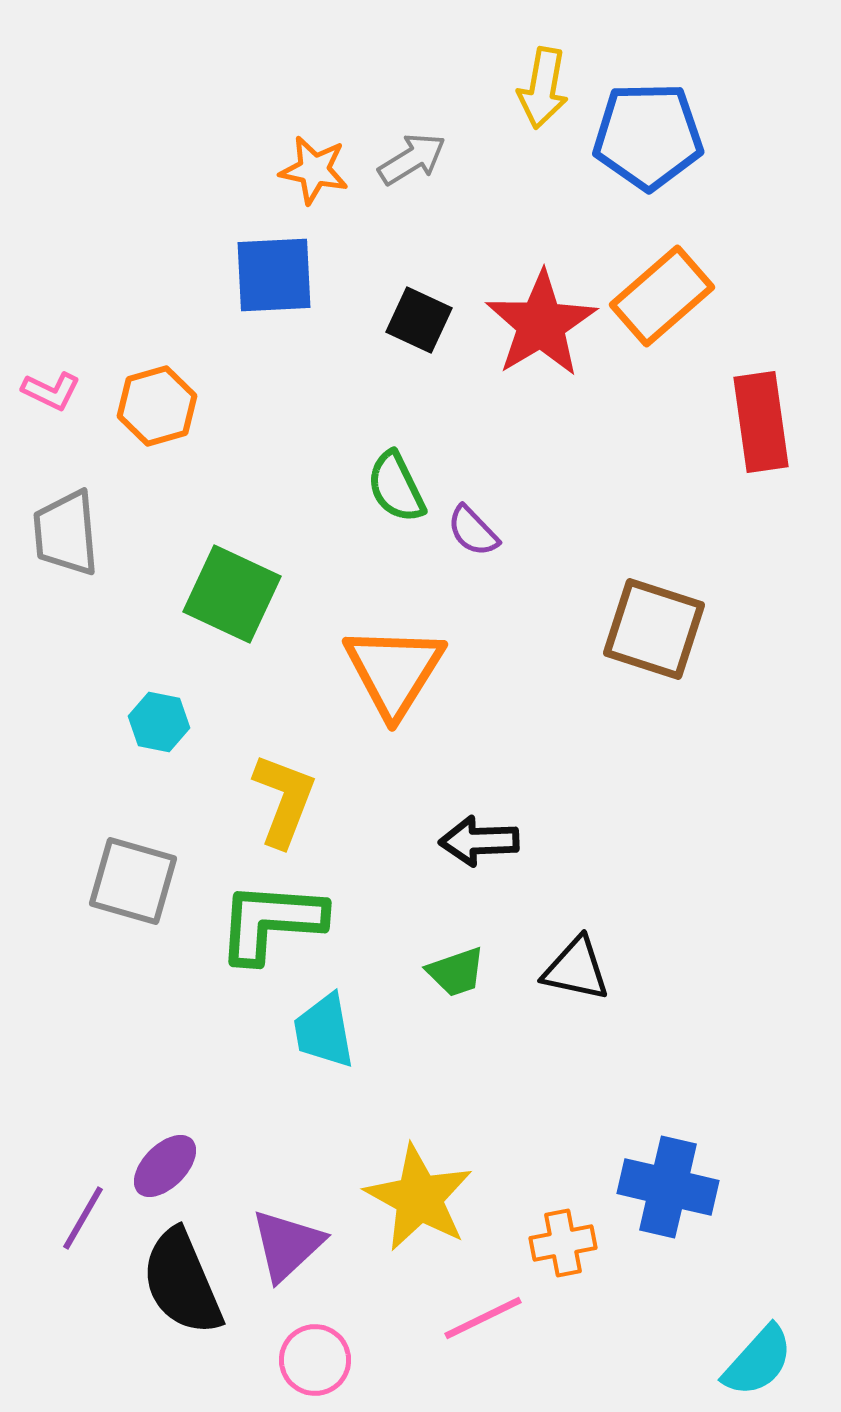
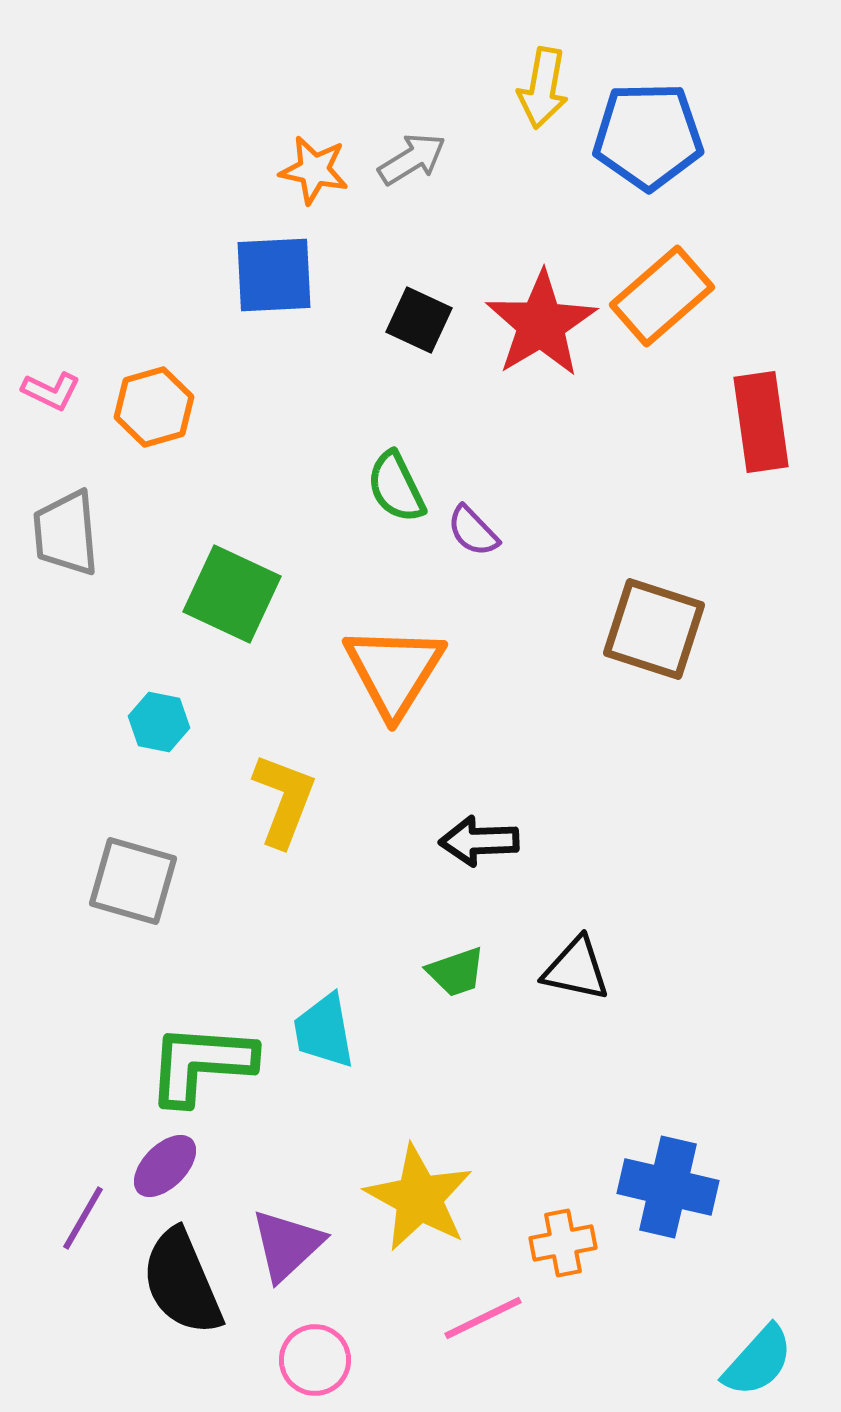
orange hexagon: moved 3 px left, 1 px down
green L-shape: moved 70 px left, 142 px down
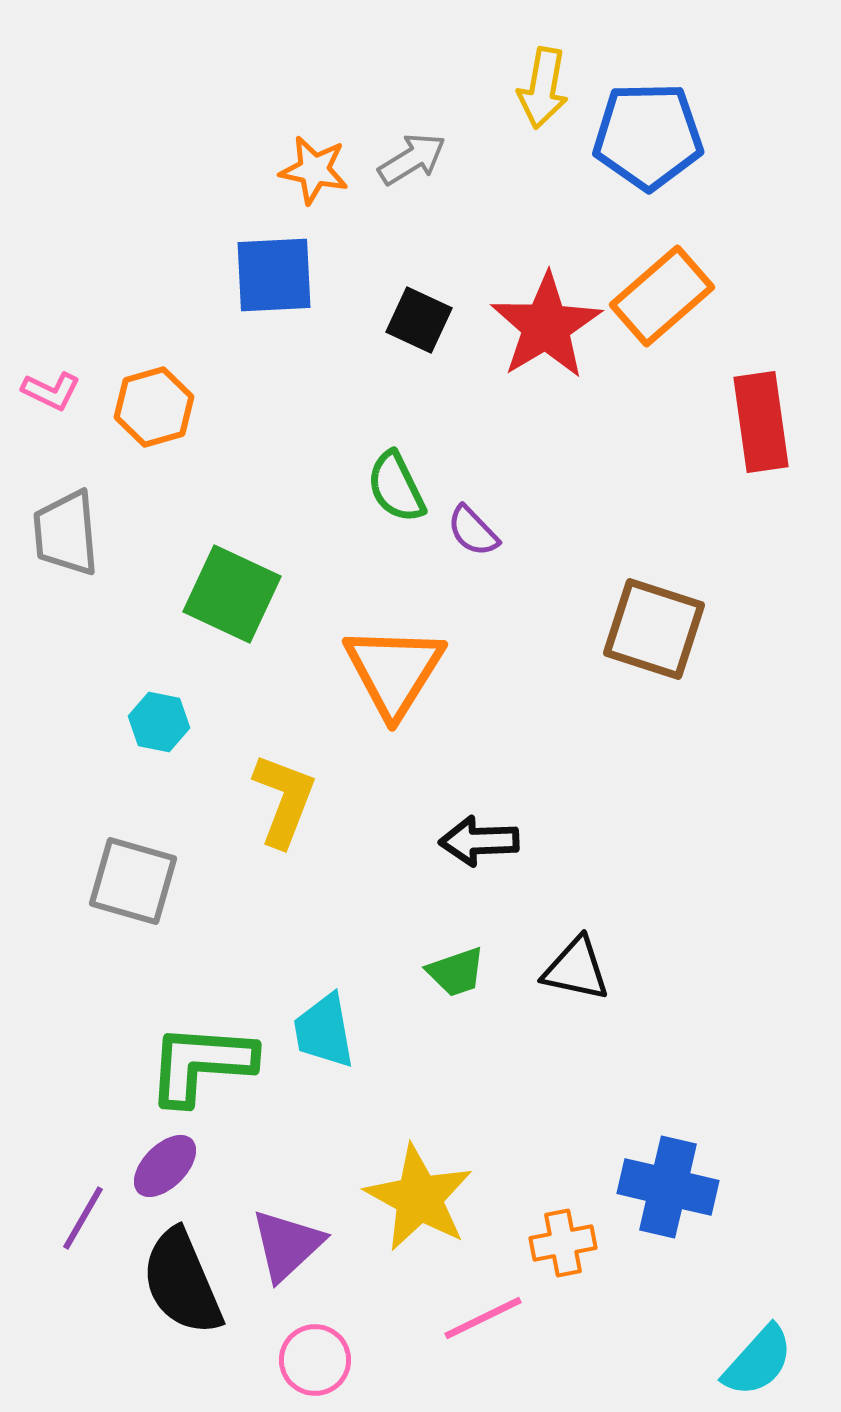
red star: moved 5 px right, 2 px down
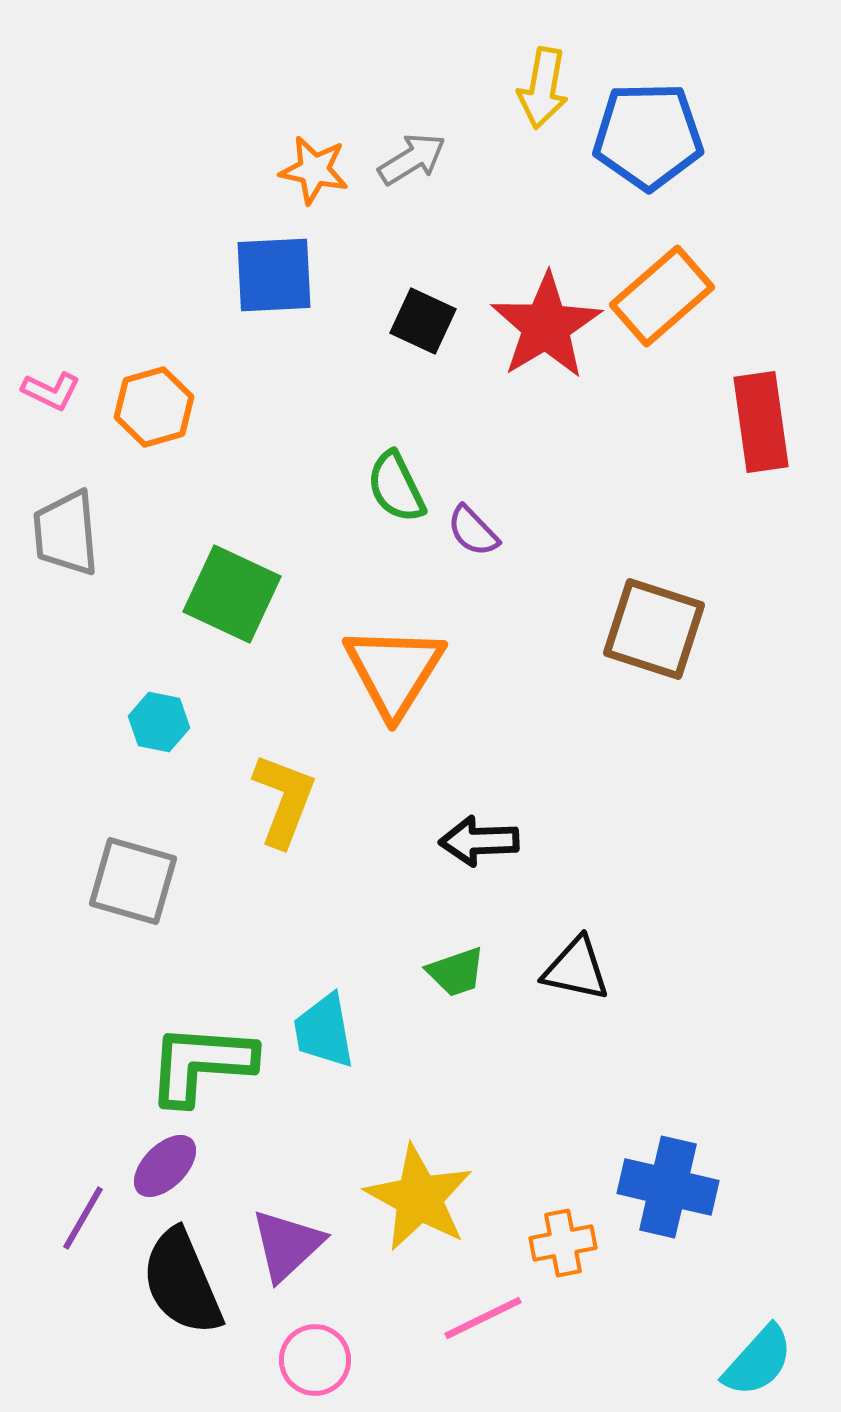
black square: moved 4 px right, 1 px down
